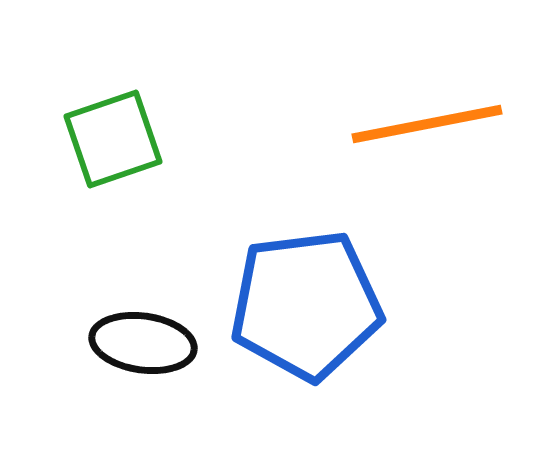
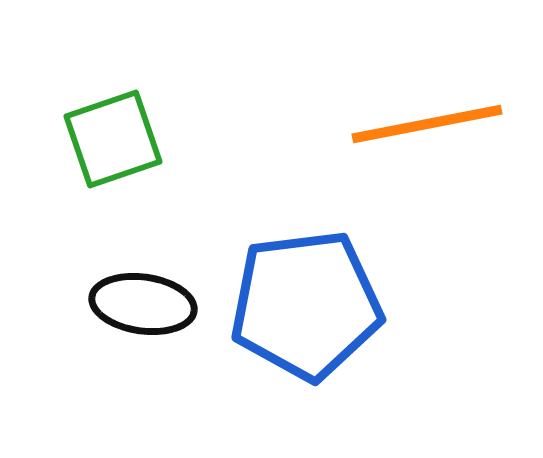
black ellipse: moved 39 px up
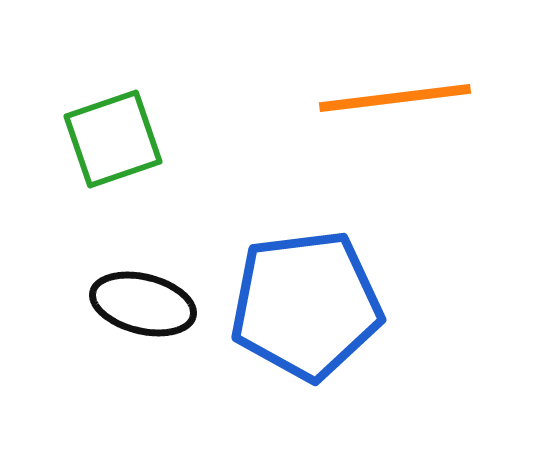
orange line: moved 32 px left, 26 px up; rotated 4 degrees clockwise
black ellipse: rotated 6 degrees clockwise
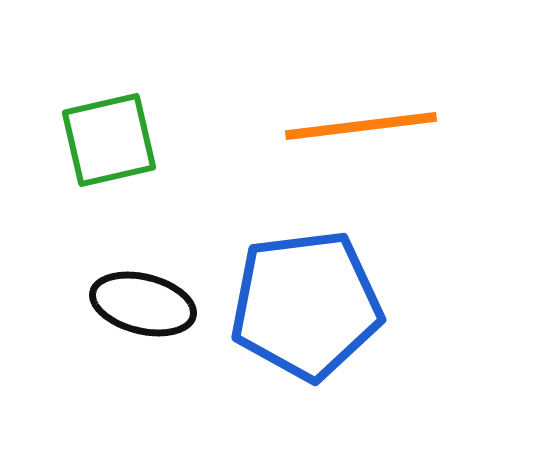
orange line: moved 34 px left, 28 px down
green square: moved 4 px left, 1 px down; rotated 6 degrees clockwise
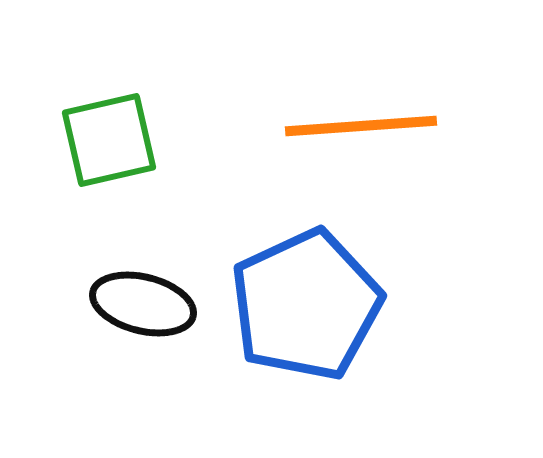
orange line: rotated 3 degrees clockwise
blue pentagon: rotated 18 degrees counterclockwise
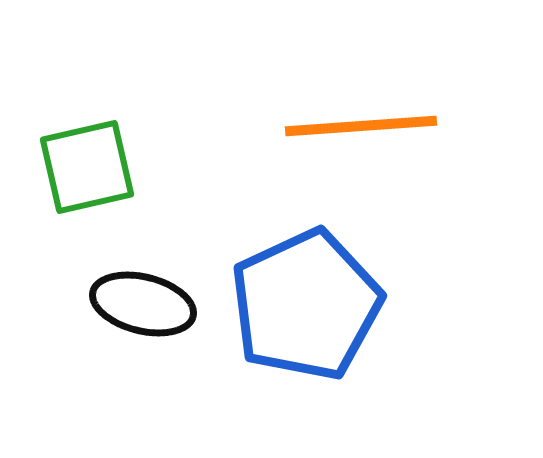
green square: moved 22 px left, 27 px down
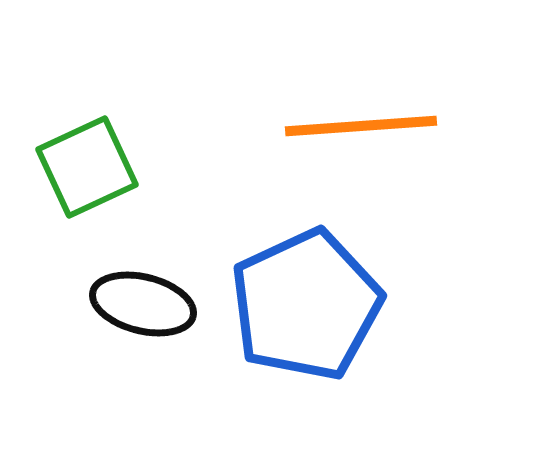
green square: rotated 12 degrees counterclockwise
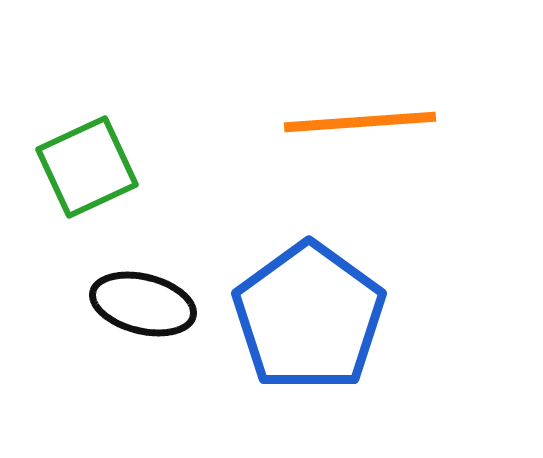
orange line: moved 1 px left, 4 px up
blue pentagon: moved 3 px right, 12 px down; rotated 11 degrees counterclockwise
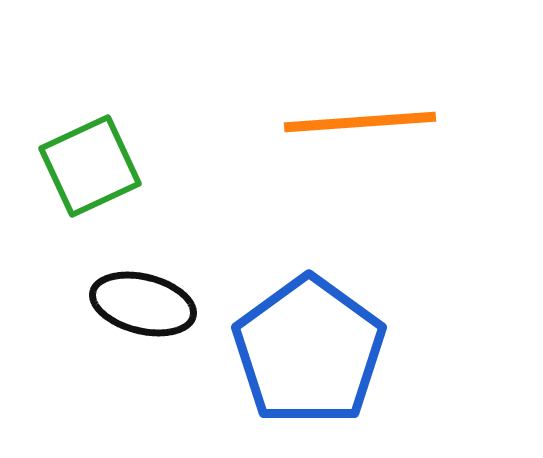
green square: moved 3 px right, 1 px up
blue pentagon: moved 34 px down
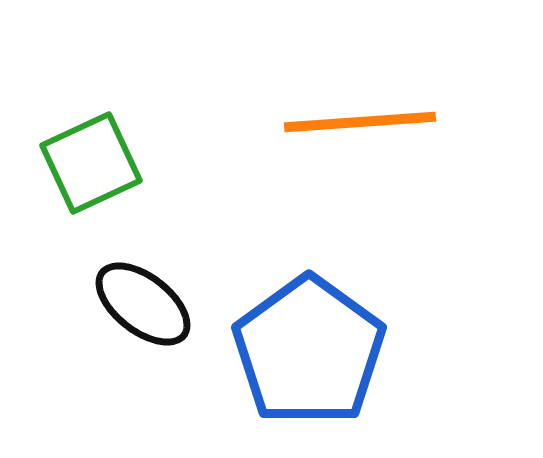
green square: moved 1 px right, 3 px up
black ellipse: rotated 24 degrees clockwise
